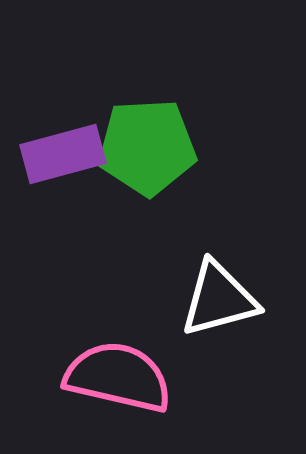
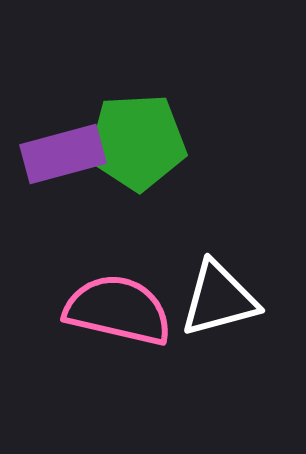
green pentagon: moved 10 px left, 5 px up
pink semicircle: moved 67 px up
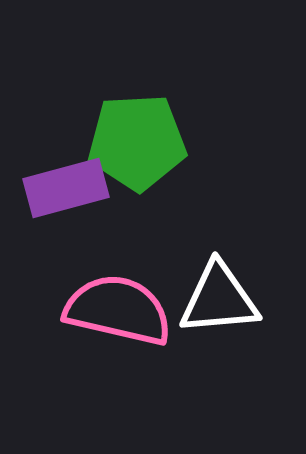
purple rectangle: moved 3 px right, 34 px down
white triangle: rotated 10 degrees clockwise
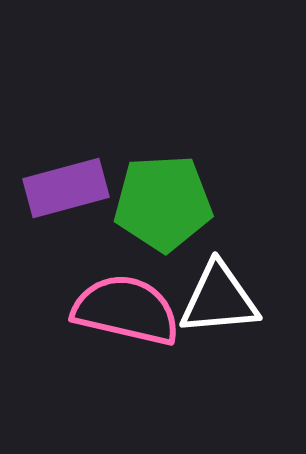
green pentagon: moved 26 px right, 61 px down
pink semicircle: moved 8 px right
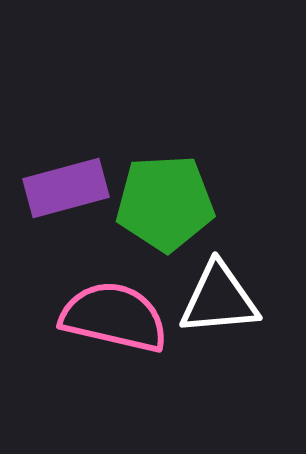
green pentagon: moved 2 px right
pink semicircle: moved 12 px left, 7 px down
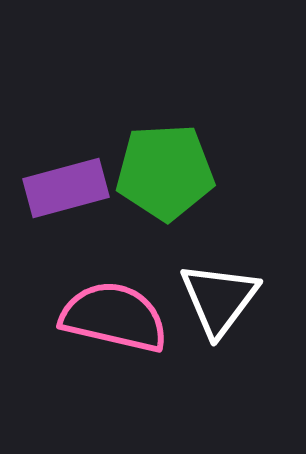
green pentagon: moved 31 px up
white triangle: rotated 48 degrees counterclockwise
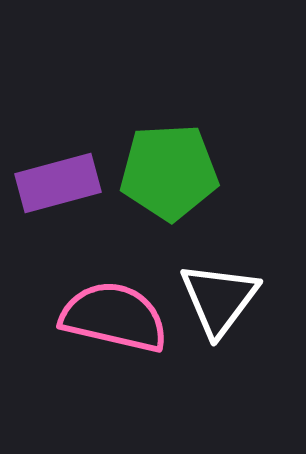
green pentagon: moved 4 px right
purple rectangle: moved 8 px left, 5 px up
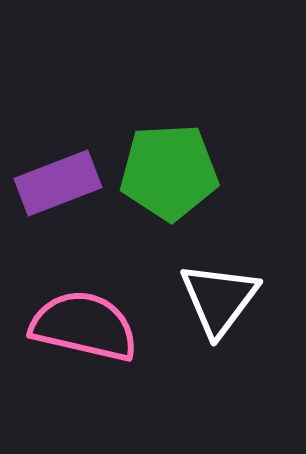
purple rectangle: rotated 6 degrees counterclockwise
pink semicircle: moved 30 px left, 9 px down
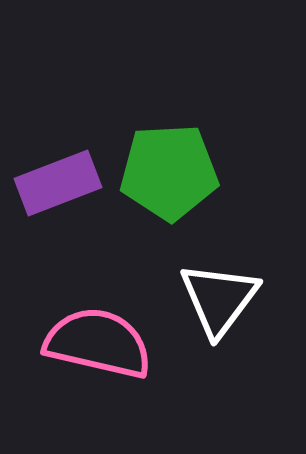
pink semicircle: moved 14 px right, 17 px down
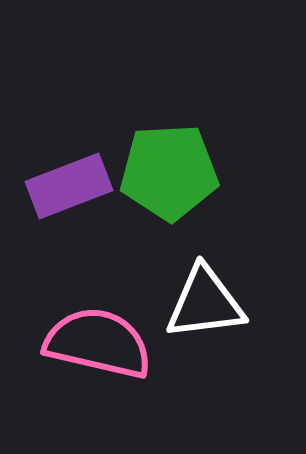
purple rectangle: moved 11 px right, 3 px down
white triangle: moved 14 px left, 4 px down; rotated 46 degrees clockwise
